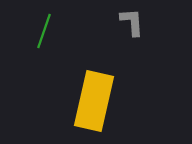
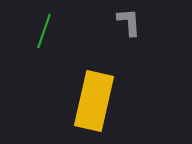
gray L-shape: moved 3 px left
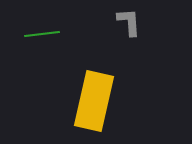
green line: moved 2 px left, 3 px down; rotated 64 degrees clockwise
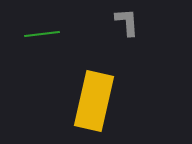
gray L-shape: moved 2 px left
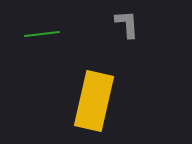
gray L-shape: moved 2 px down
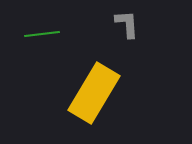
yellow rectangle: moved 8 px up; rotated 18 degrees clockwise
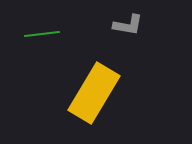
gray L-shape: moved 1 px right, 1 px down; rotated 104 degrees clockwise
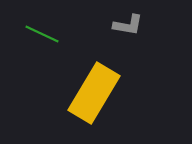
green line: rotated 32 degrees clockwise
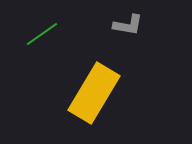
green line: rotated 60 degrees counterclockwise
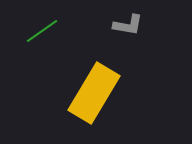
green line: moved 3 px up
